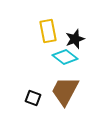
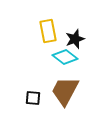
black square: rotated 14 degrees counterclockwise
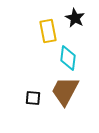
black star: moved 21 px up; rotated 24 degrees counterclockwise
cyan diamond: moved 3 px right, 1 px down; rotated 60 degrees clockwise
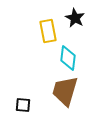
brown trapezoid: rotated 12 degrees counterclockwise
black square: moved 10 px left, 7 px down
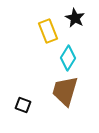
yellow rectangle: rotated 10 degrees counterclockwise
cyan diamond: rotated 25 degrees clockwise
black square: rotated 14 degrees clockwise
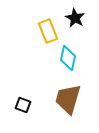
cyan diamond: rotated 20 degrees counterclockwise
brown trapezoid: moved 3 px right, 8 px down
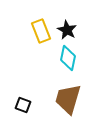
black star: moved 8 px left, 12 px down
yellow rectangle: moved 7 px left
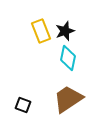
black star: moved 2 px left, 1 px down; rotated 24 degrees clockwise
brown trapezoid: rotated 40 degrees clockwise
